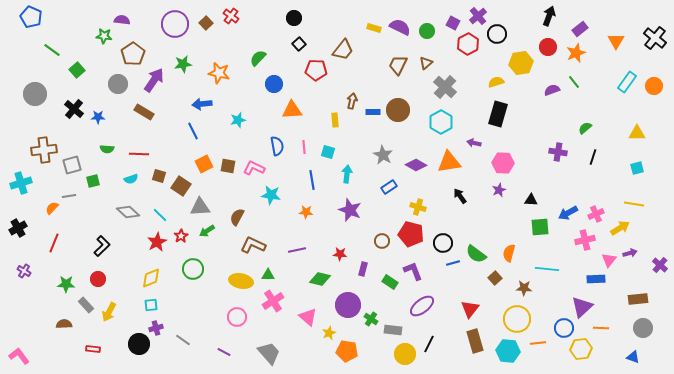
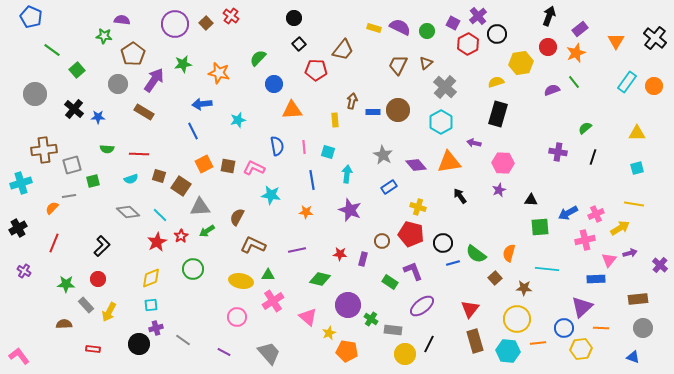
purple diamond at (416, 165): rotated 20 degrees clockwise
purple rectangle at (363, 269): moved 10 px up
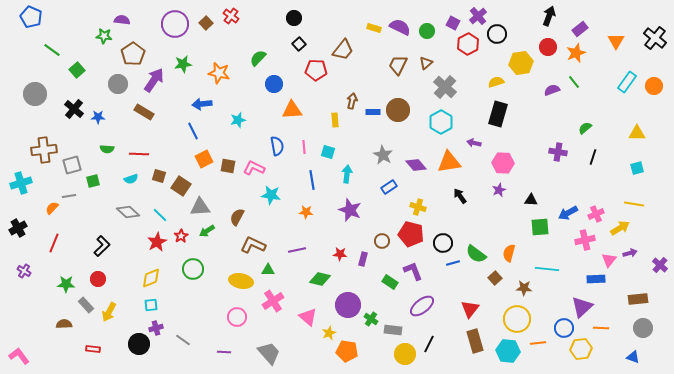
orange square at (204, 164): moved 5 px up
green triangle at (268, 275): moved 5 px up
purple line at (224, 352): rotated 24 degrees counterclockwise
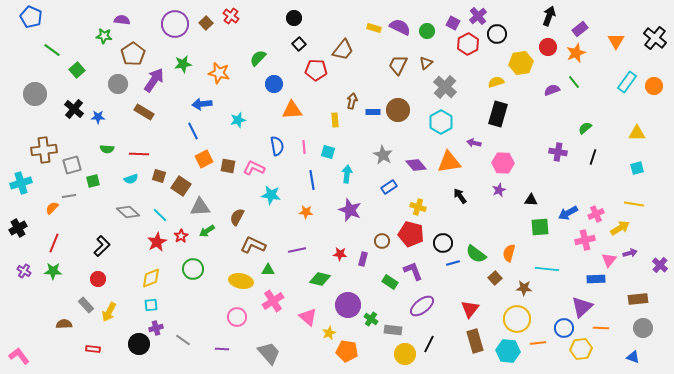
green star at (66, 284): moved 13 px left, 13 px up
purple line at (224, 352): moved 2 px left, 3 px up
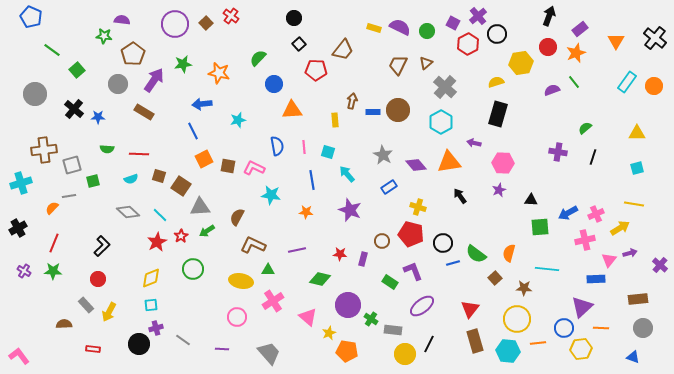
cyan arrow at (347, 174): rotated 48 degrees counterclockwise
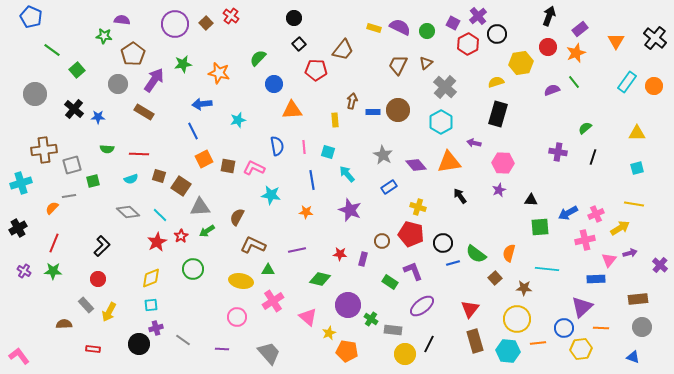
gray circle at (643, 328): moved 1 px left, 1 px up
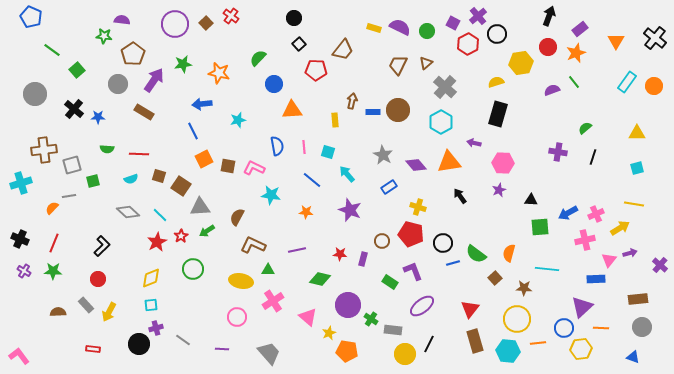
blue line at (312, 180): rotated 42 degrees counterclockwise
black cross at (18, 228): moved 2 px right, 11 px down; rotated 36 degrees counterclockwise
brown semicircle at (64, 324): moved 6 px left, 12 px up
